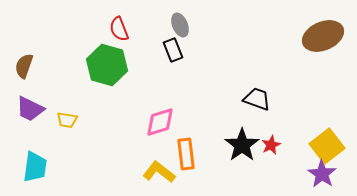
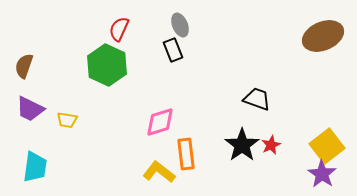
red semicircle: rotated 45 degrees clockwise
green hexagon: rotated 9 degrees clockwise
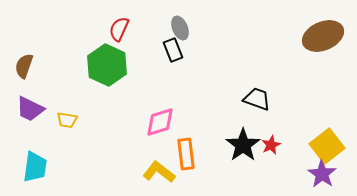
gray ellipse: moved 3 px down
black star: moved 1 px right
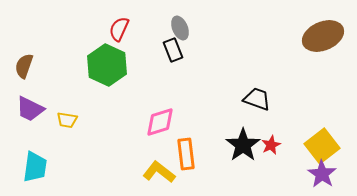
yellow square: moved 5 px left
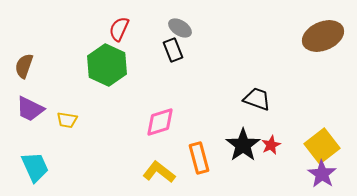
gray ellipse: rotated 35 degrees counterclockwise
orange rectangle: moved 13 px right, 4 px down; rotated 8 degrees counterclockwise
cyan trapezoid: rotated 32 degrees counterclockwise
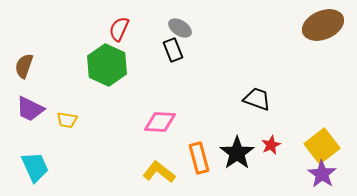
brown ellipse: moved 11 px up
pink diamond: rotated 20 degrees clockwise
black star: moved 6 px left, 8 px down
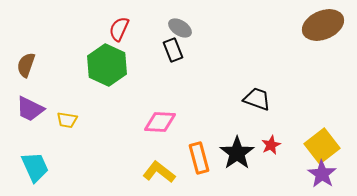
brown semicircle: moved 2 px right, 1 px up
